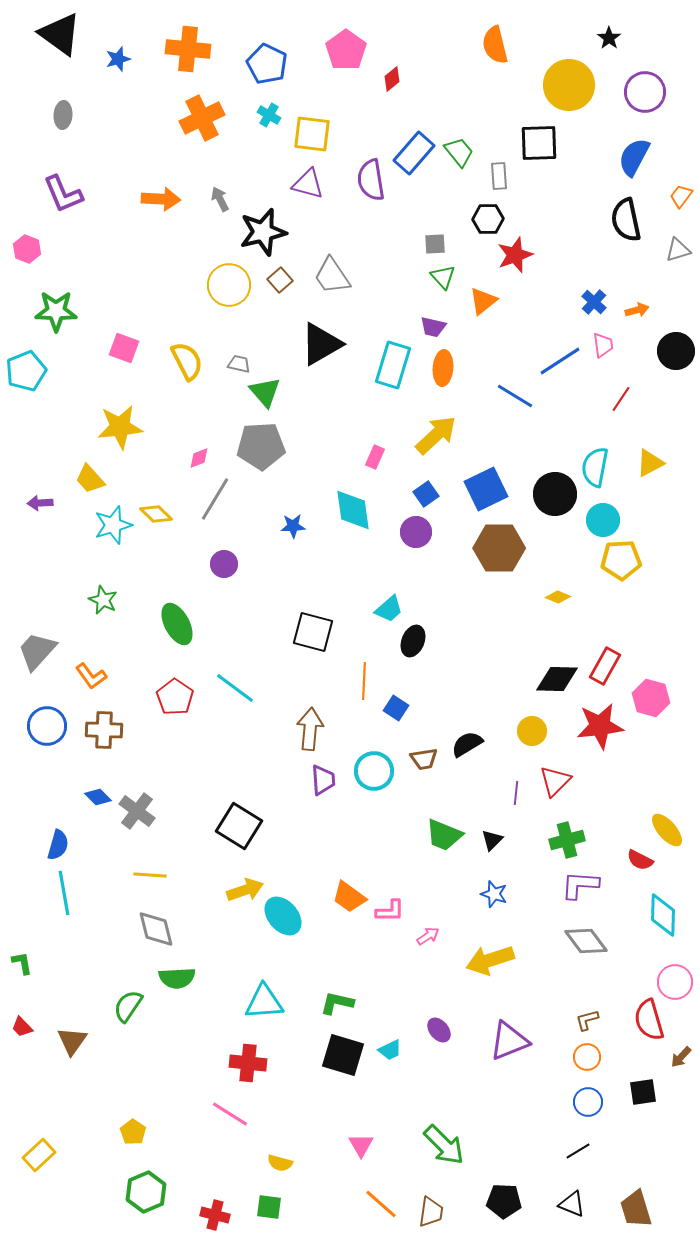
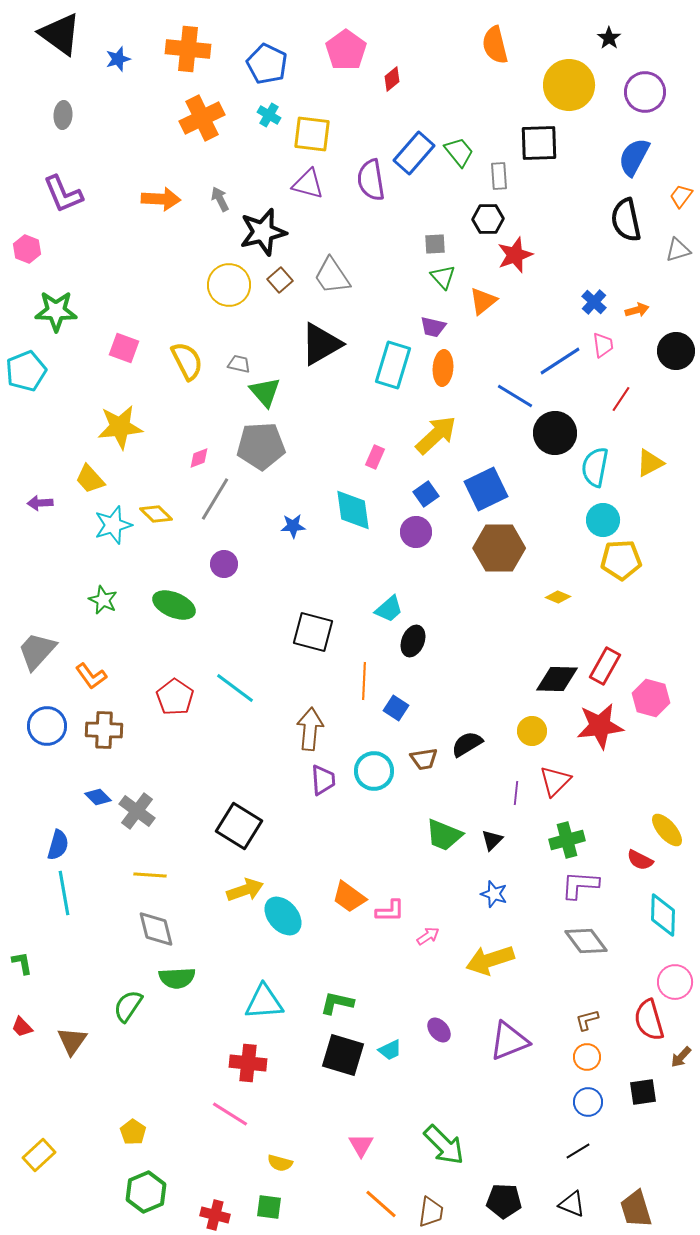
black circle at (555, 494): moved 61 px up
green ellipse at (177, 624): moved 3 px left, 19 px up; rotated 39 degrees counterclockwise
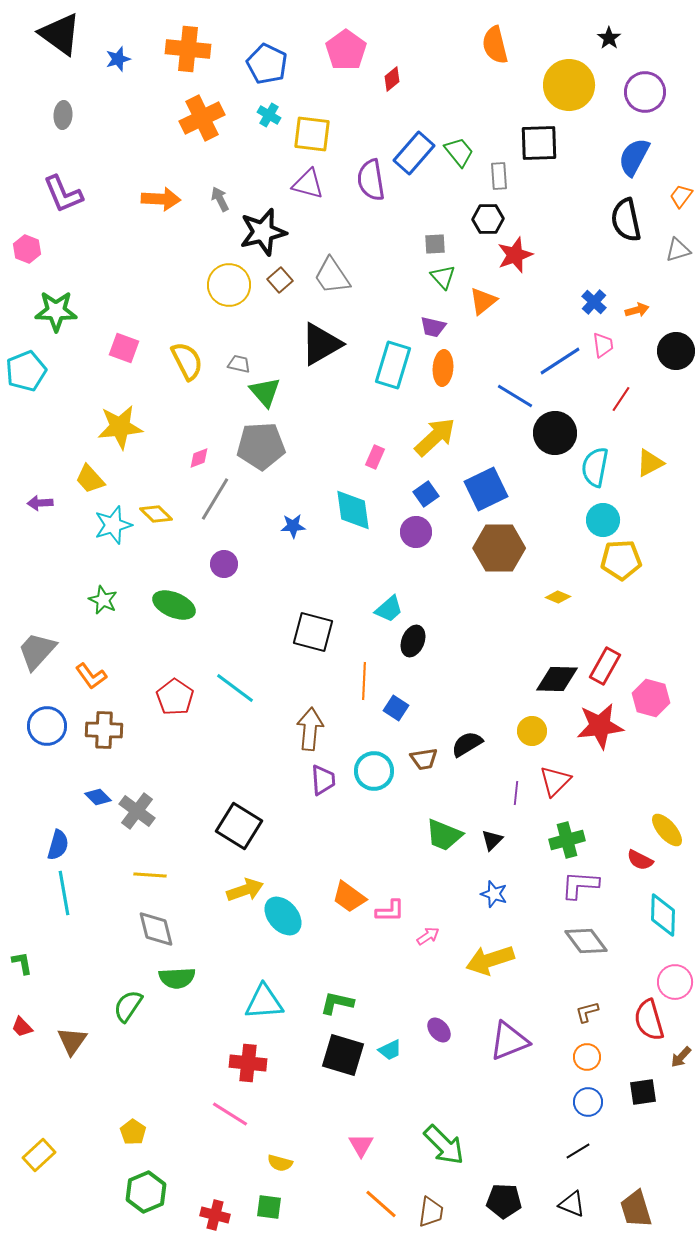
yellow arrow at (436, 435): moved 1 px left, 2 px down
brown L-shape at (587, 1020): moved 8 px up
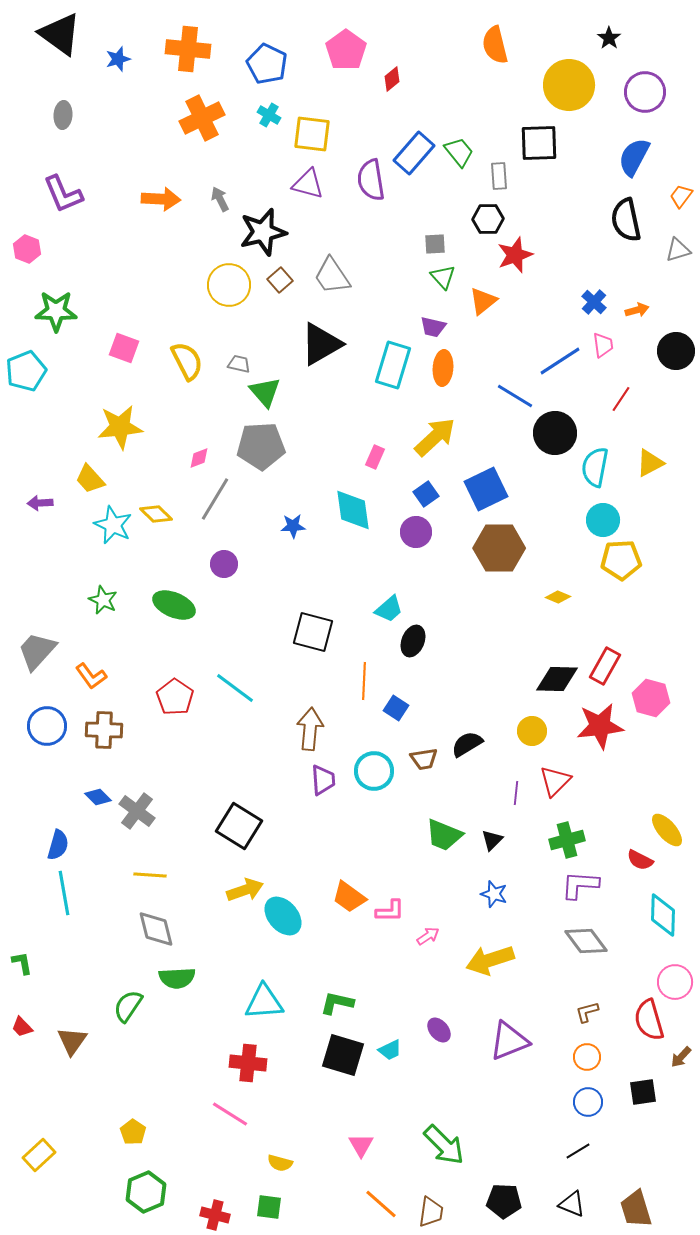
cyan star at (113, 525): rotated 30 degrees counterclockwise
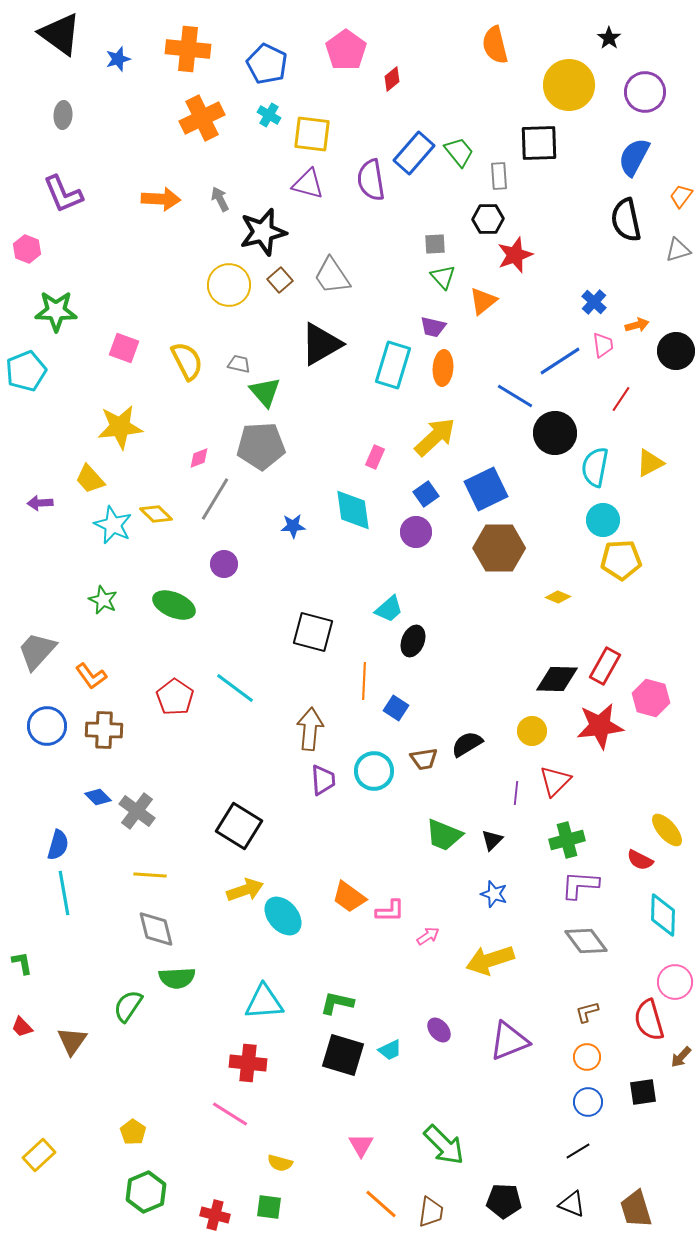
orange arrow at (637, 310): moved 15 px down
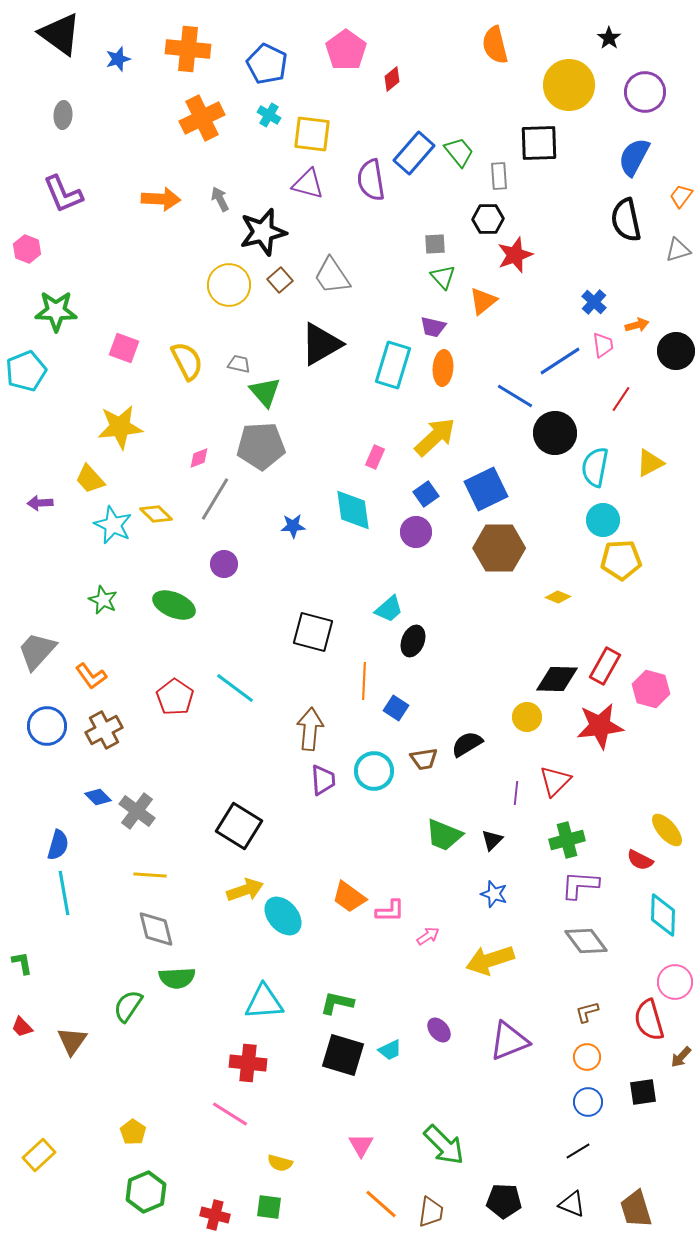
pink hexagon at (651, 698): moved 9 px up
brown cross at (104, 730): rotated 30 degrees counterclockwise
yellow circle at (532, 731): moved 5 px left, 14 px up
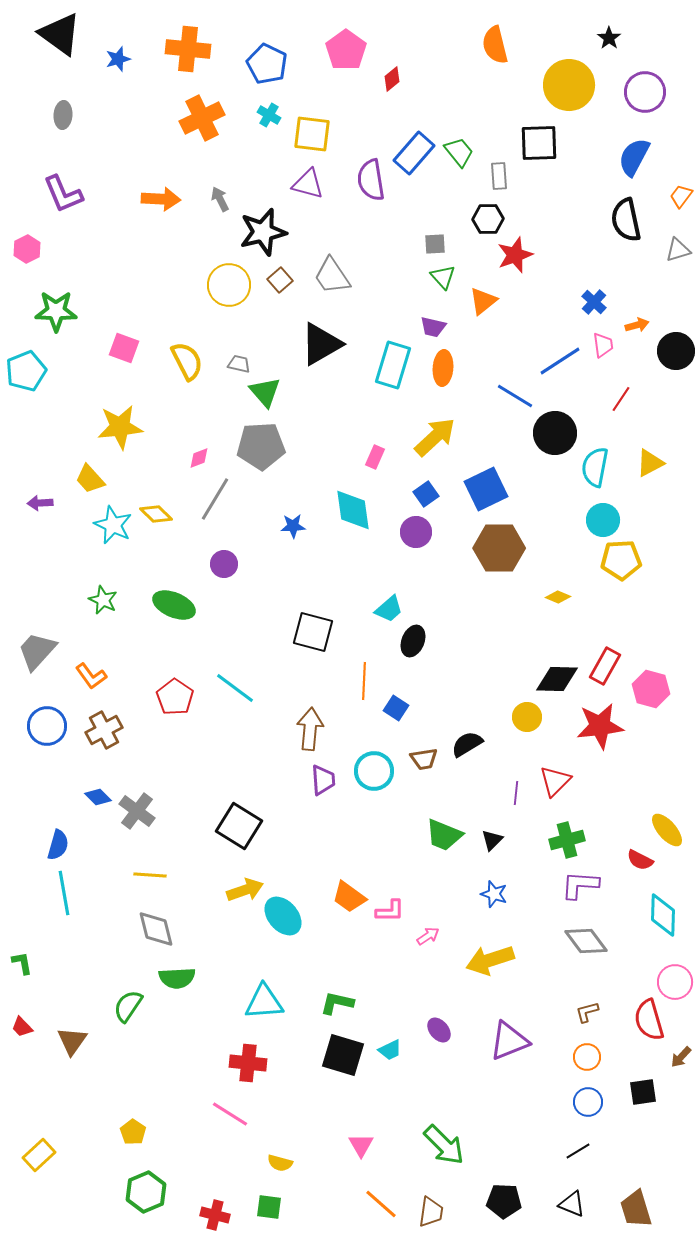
pink hexagon at (27, 249): rotated 12 degrees clockwise
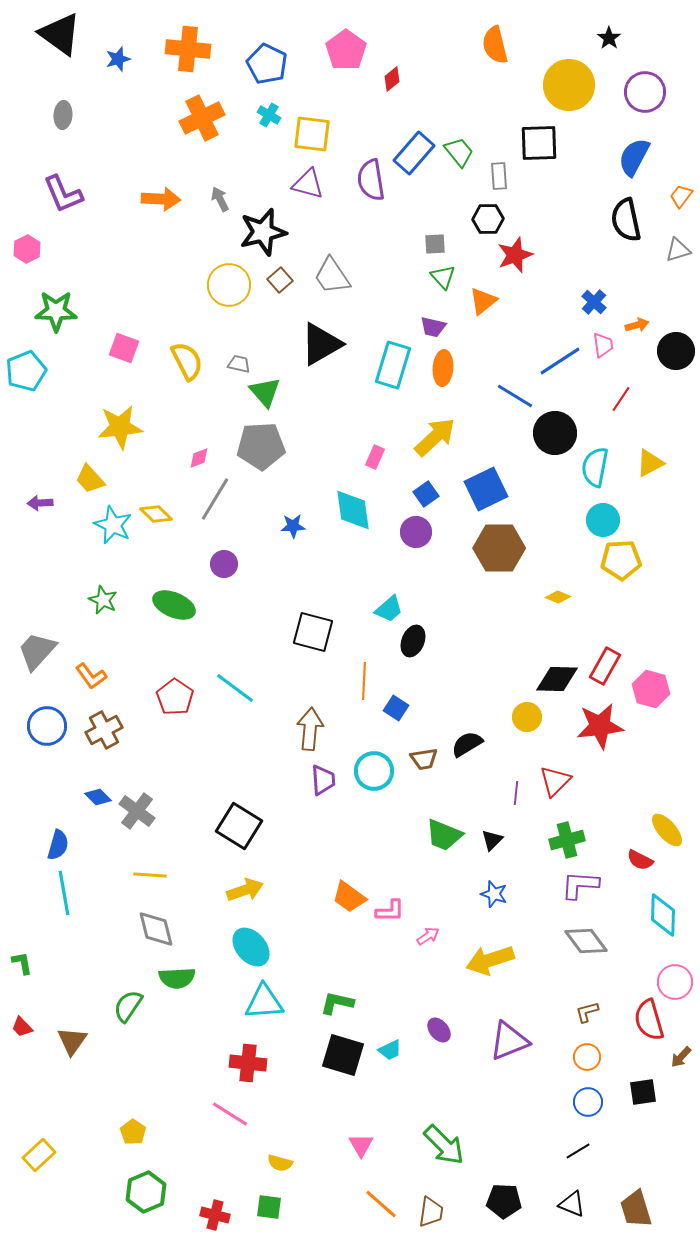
cyan ellipse at (283, 916): moved 32 px left, 31 px down
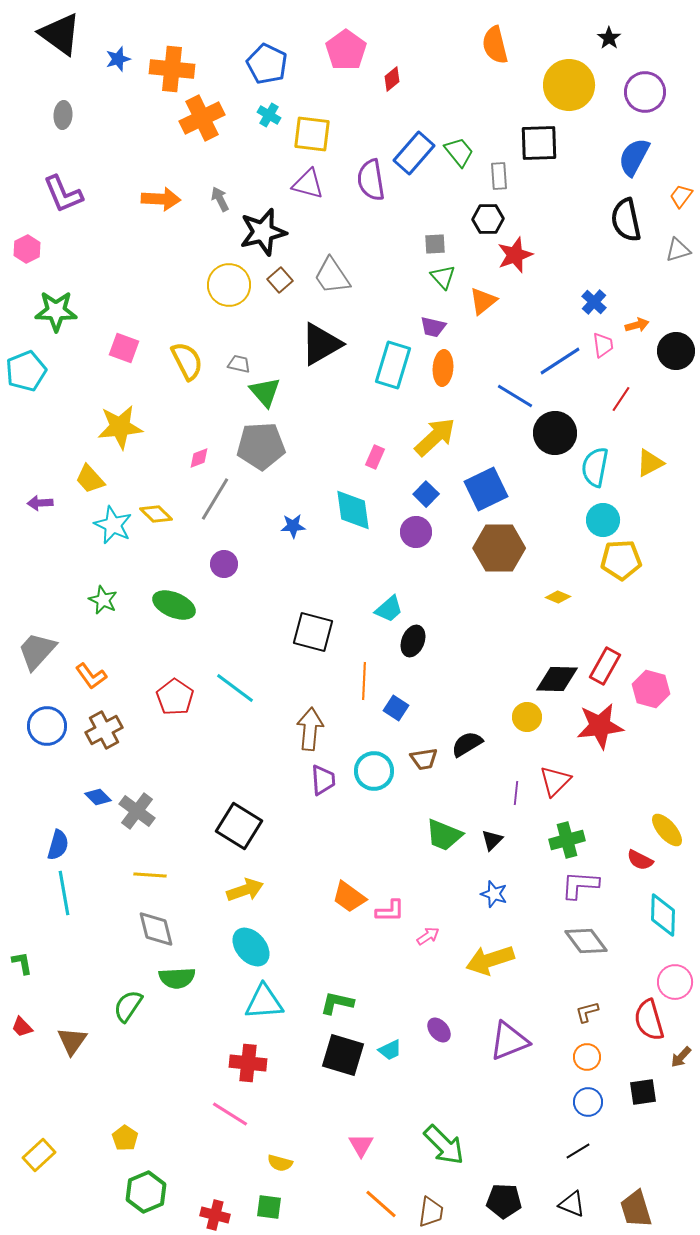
orange cross at (188, 49): moved 16 px left, 20 px down
blue square at (426, 494): rotated 10 degrees counterclockwise
yellow pentagon at (133, 1132): moved 8 px left, 6 px down
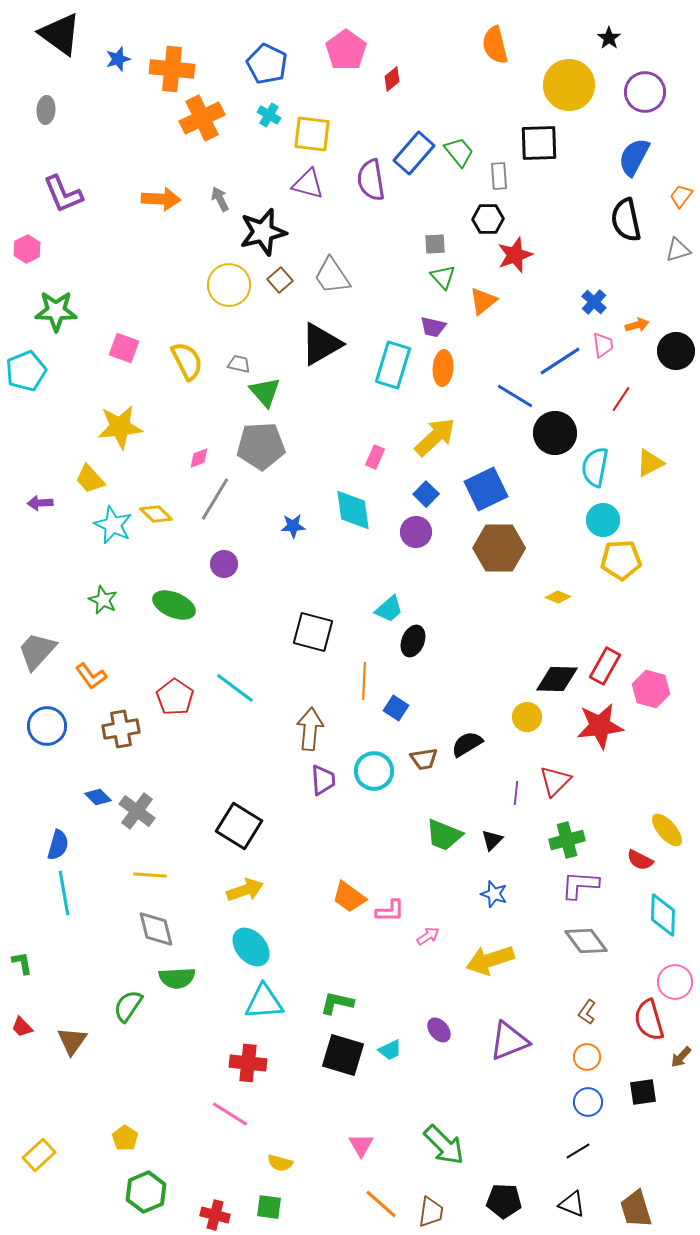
gray ellipse at (63, 115): moved 17 px left, 5 px up
brown cross at (104, 730): moved 17 px right, 1 px up; rotated 18 degrees clockwise
brown L-shape at (587, 1012): rotated 40 degrees counterclockwise
